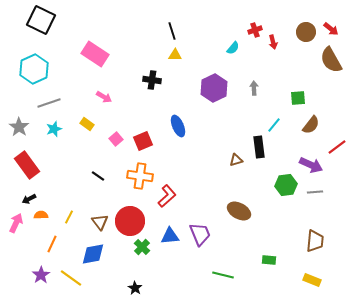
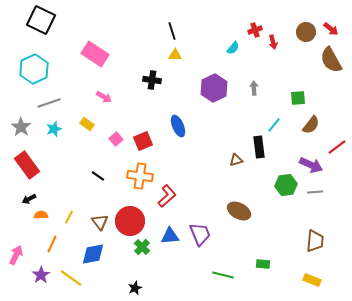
gray star at (19, 127): moved 2 px right
pink arrow at (16, 223): moved 32 px down
green rectangle at (269, 260): moved 6 px left, 4 px down
black star at (135, 288): rotated 16 degrees clockwise
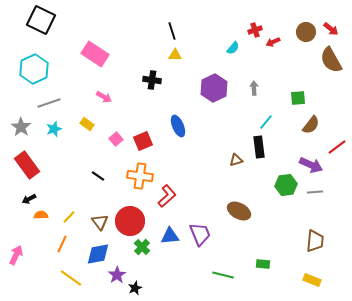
red arrow at (273, 42): rotated 80 degrees clockwise
cyan line at (274, 125): moved 8 px left, 3 px up
yellow line at (69, 217): rotated 16 degrees clockwise
orange line at (52, 244): moved 10 px right
blue diamond at (93, 254): moved 5 px right
purple star at (41, 275): moved 76 px right
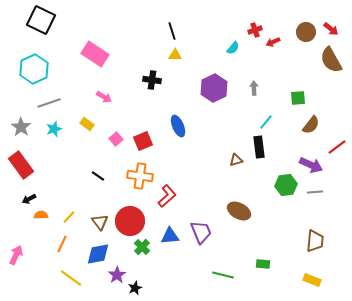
red rectangle at (27, 165): moved 6 px left
purple trapezoid at (200, 234): moved 1 px right, 2 px up
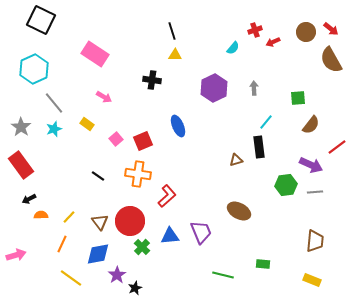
gray line at (49, 103): moved 5 px right; rotated 70 degrees clockwise
orange cross at (140, 176): moved 2 px left, 2 px up
pink arrow at (16, 255): rotated 48 degrees clockwise
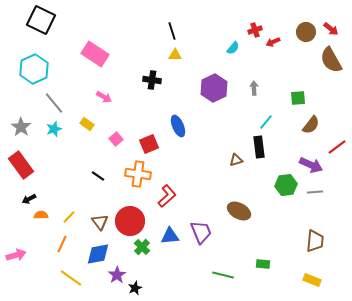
red square at (143, 141): moved 6 px right, 3 px down
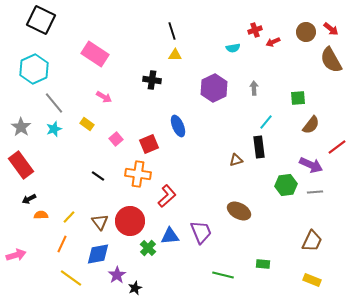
cyan semicircle at (233, 48): rotated 40 degrees clockwise
brown trapezoid at (315, 241): moved 3 px left; rotated 20 degrees clockwise
green cross at (142, 247): moved 6 px right, 1 px down
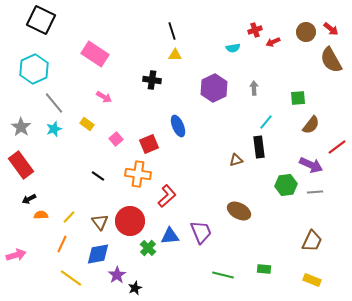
green rectangle at (263, 264): moved 1 px right, 5 px down
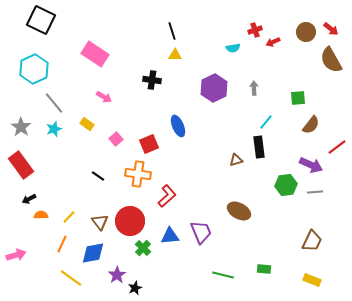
green cross at (148, 248): moved 5 px left
blue diamond at (98, 254): moved 5 px left, 1 px up
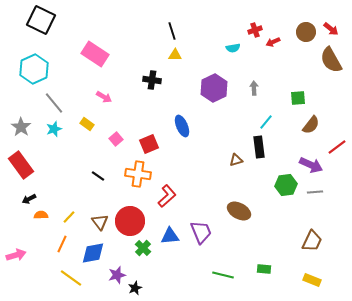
blue ellipse at (178, 126): moved 4 px right
purple star at (117, 275): rotated 18 degrees clockwise
